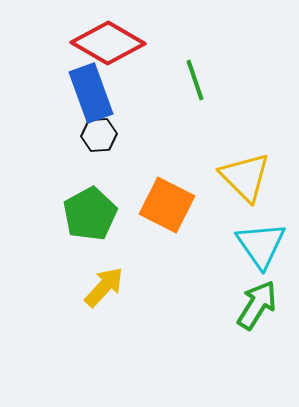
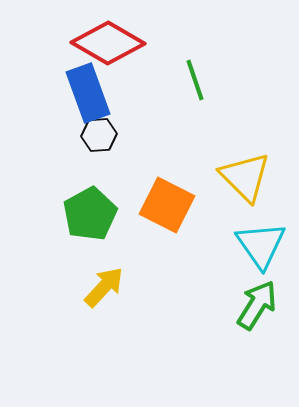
blue rectangle: moved 3 px left
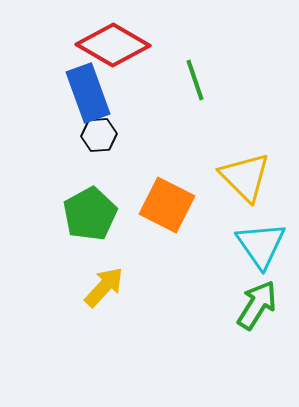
red diamond: moved 5 px right, 2 px down
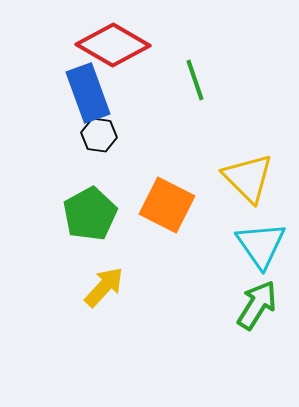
black hexagon: rotated 12 degrees clockwise
yellow triangle: moved 3 px right, 1 px down
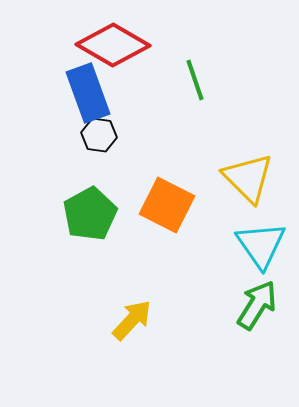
yellow arrow: moved 28 px right, 33 px down
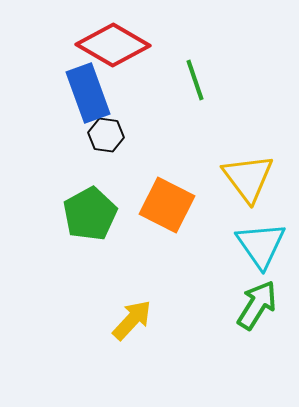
black hexagon: moved 7 px right
yellow triangle: rotated 8 degrees clockwise
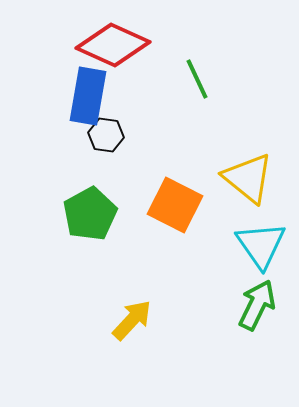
red diamond: rotated 6 degrees counterclockwise
green line: moved 2 px right, 1 px up; rotated 6 degrees counterclockwise
blue rectangle: moved 3 px down; rotated 30 degrees clockwise
yellow triangle: rotated 14 degrees counterclockwise
orange square: moved 8 px right
green arrow: rotated 6 degrees counterclockwise
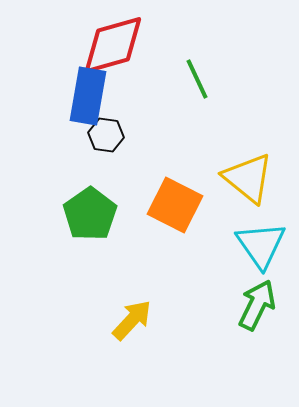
red diamond: rotated 40 degrees counterclockwise
green pentagon: rotated 6 degrees counterclockwise
